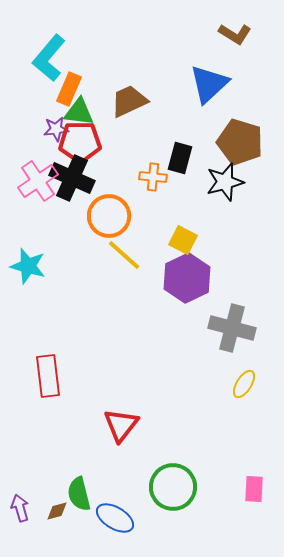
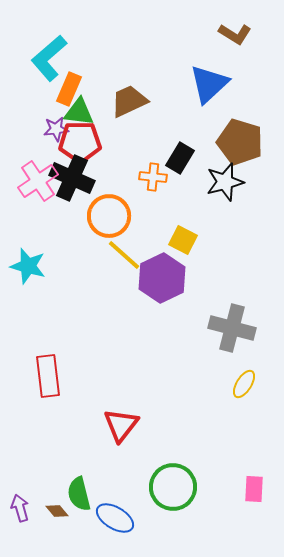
cyan L-shape: rotated 9 degrees clockwise
black rectangle: rotated 16 degrees clockwise
purple hexagon: moved 25 px left
brown diamond: rotated 65 degrees clockwise
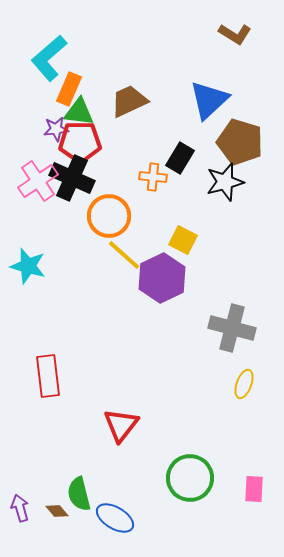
blue triangle: moved 16 px down
yellow ellipse: rotated 12 degrees counterclockwise
green circle: moved 17 px right, 9 px up
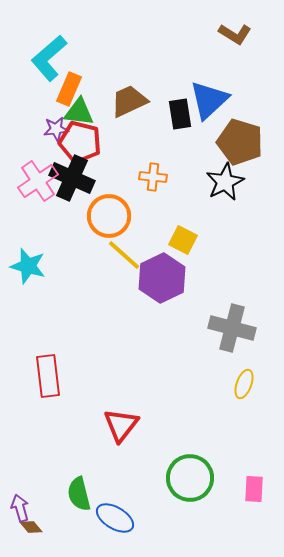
red pentagon: rotated 15 degrees clockwise
black rectangle: moved 44 px up; rotated 40 degrees counterclockwise
black star: rotated 12 degrees counterclockwise
brown diamond: moved 26 px left, 16 px down
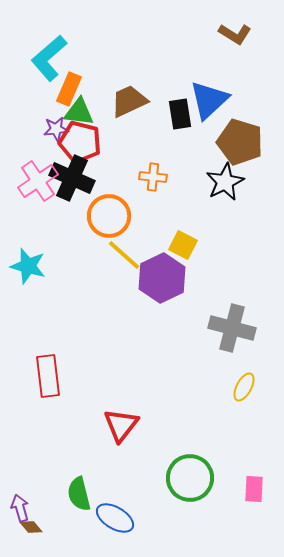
yellow square: moved 5 px down
yellow ellipse: moved 3 px down; rotated 8 degrees clockwise
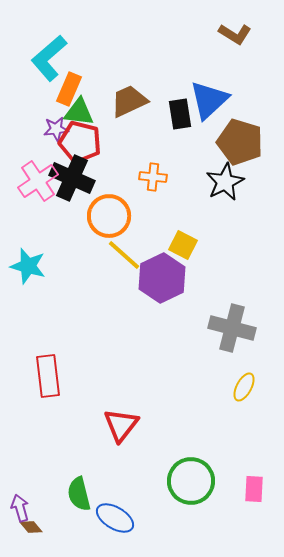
green circle: moved 1 px right, 3 px down
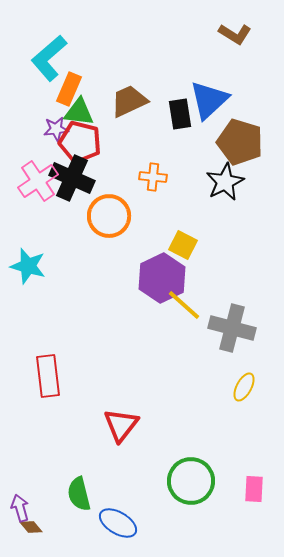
yellow line: moved 60 px right, 50 px down
blue ellipse: moved 3 px right, 5 px down
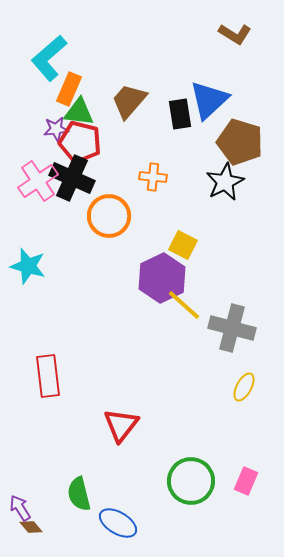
brown trapezoid: rotated 24 degrees counterclockwise
pink rectangle: moved 8 px left, 8 px up; rotated 20 degrees clockwise
purple arrow: rotated 16 degrees counterclockwise
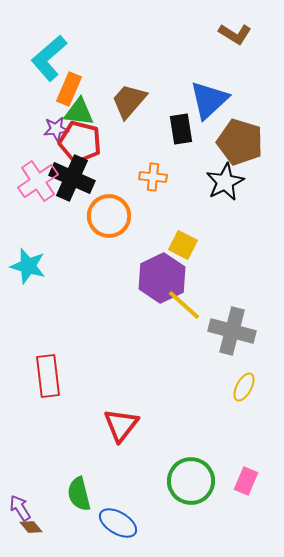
black rectangle: moved 1 px right, 15 px down
gray cross: moved 3 px down
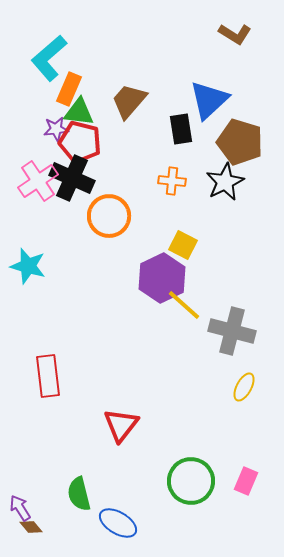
orange cross: moved 19 px right, 4 px down
